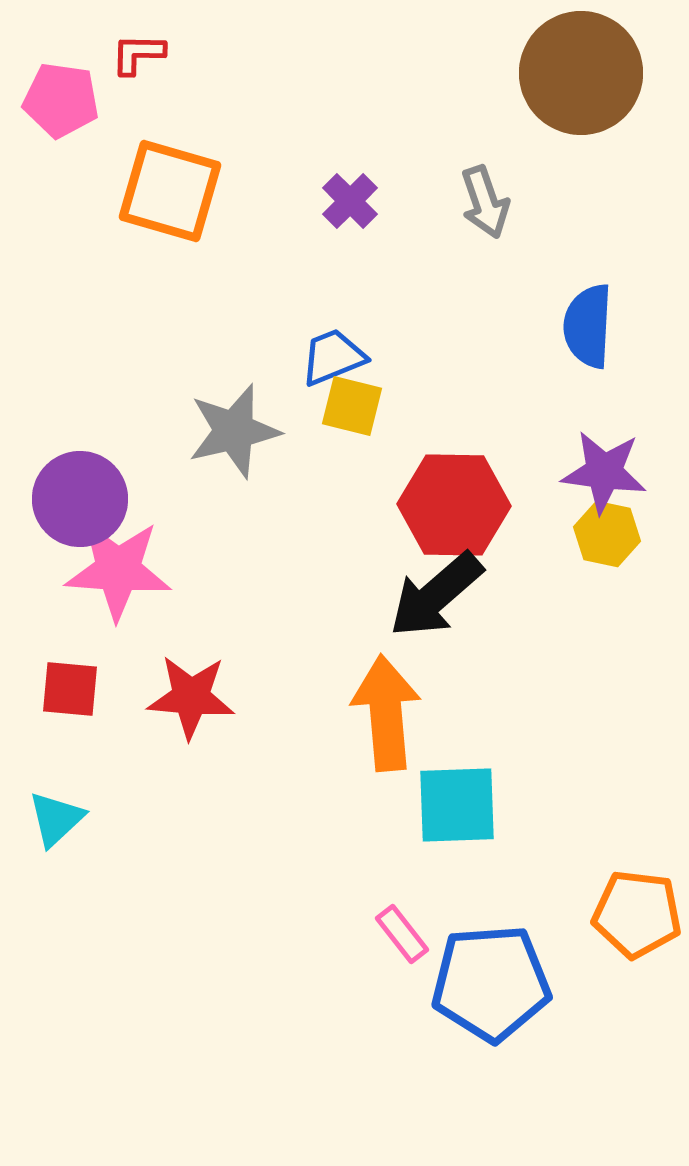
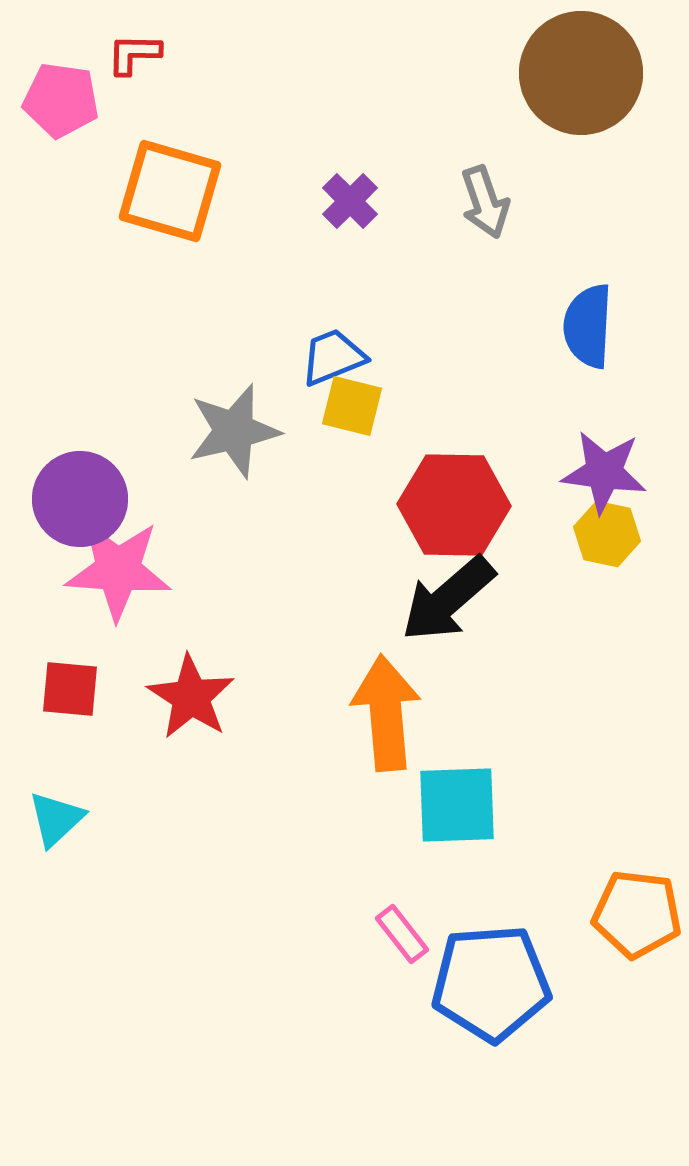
red L-shape: moved 4 px left
black arrow: moved 12 px right, 4 px down
red star: rotated 28 degrees clockwise
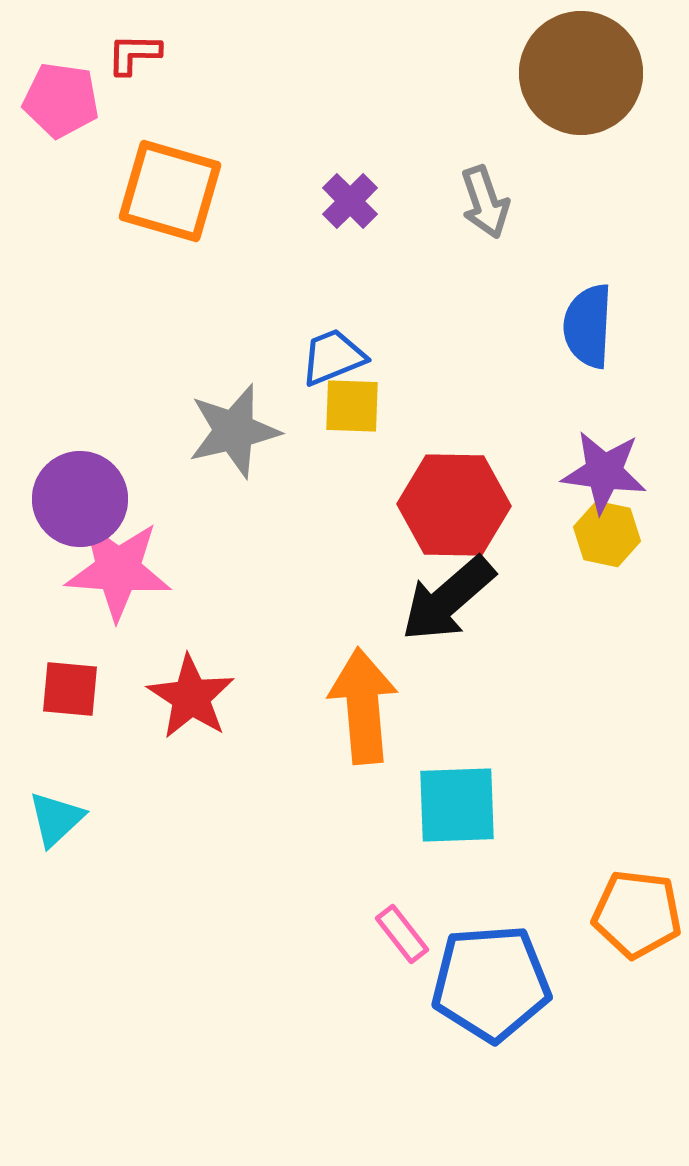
yellow square: rotated 12 degrees counterclockwise
orange arrow: moved 23 px left, 7 px up
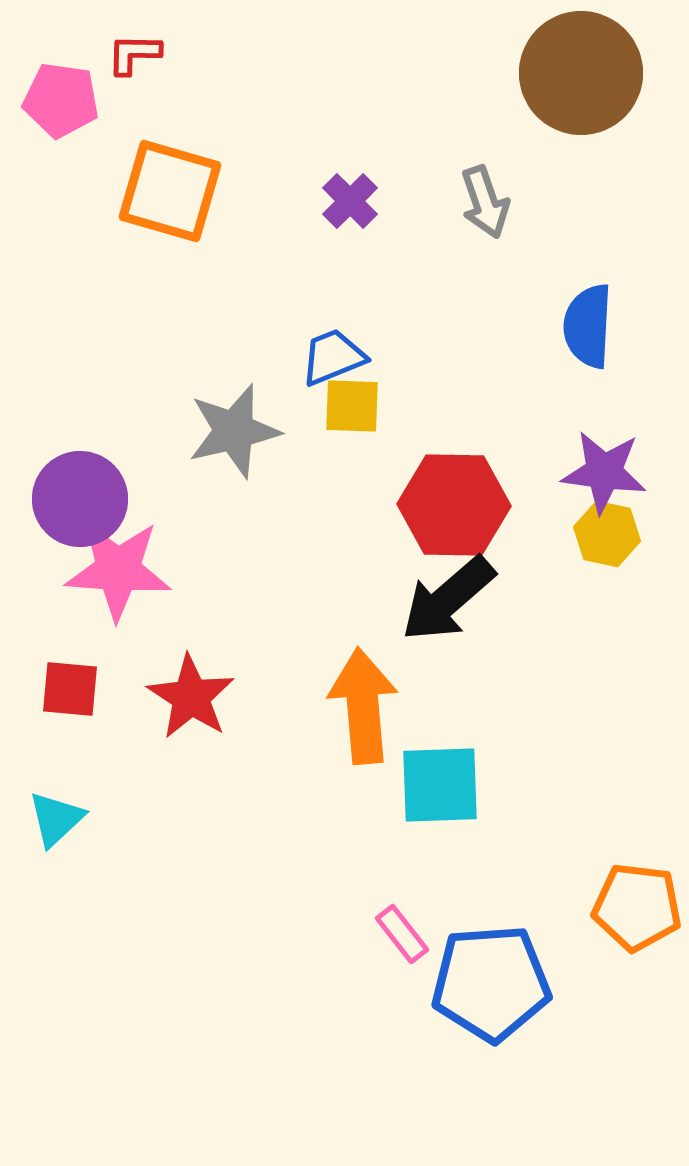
cyan square: moved 17 px left, 20 px up
orange pentagon: moved 7 px up
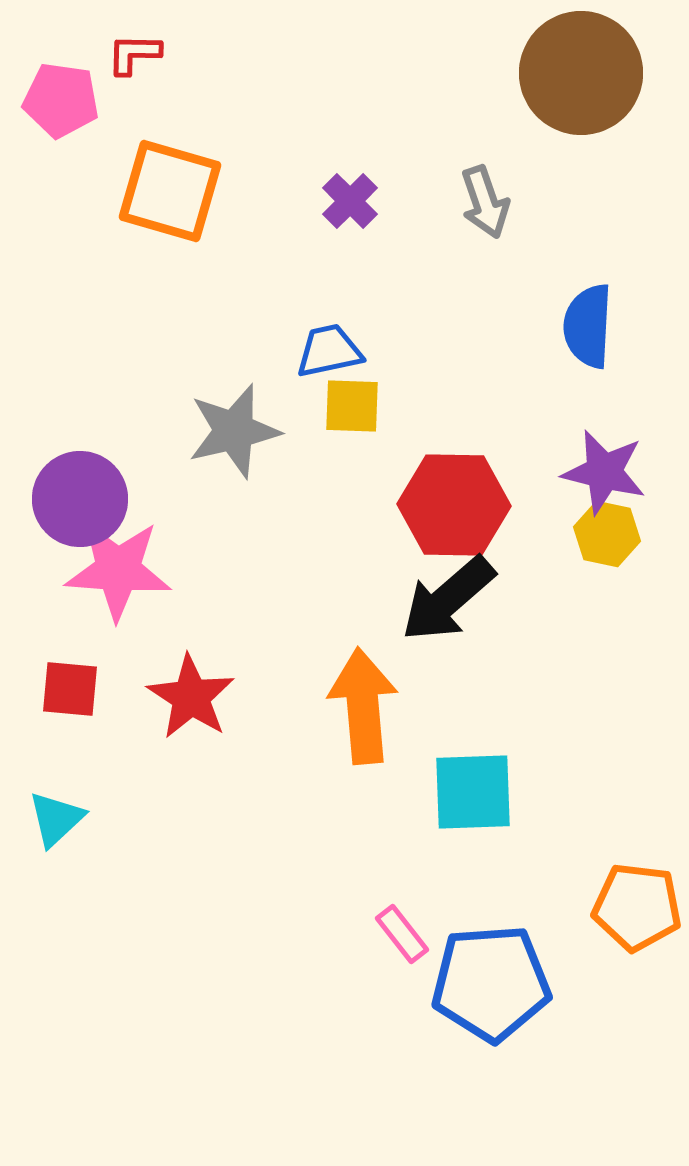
blue trapezoid: moved 4 px left, 6 px up; rotated 10 degrees clockwise
purple star: rotated 6 degrees clockwise
cyan square: moved 33 px right, 7 px down
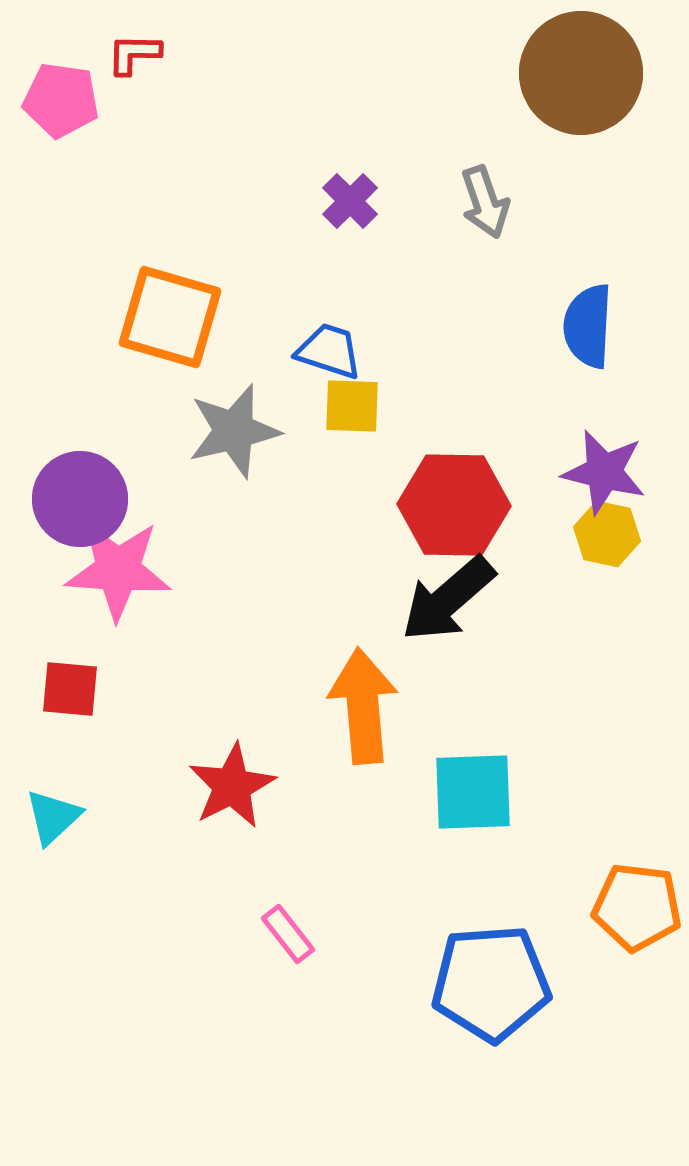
orange square: moved 126 px down
blue trapezoid: rotated 30 degrees clockwise
red star: moved 41 px right, 89 px down; rotated 12 degrees clockwise
cyan triangle: moved 3 px left, 2 px up
pink rectangle: moved 114 px left
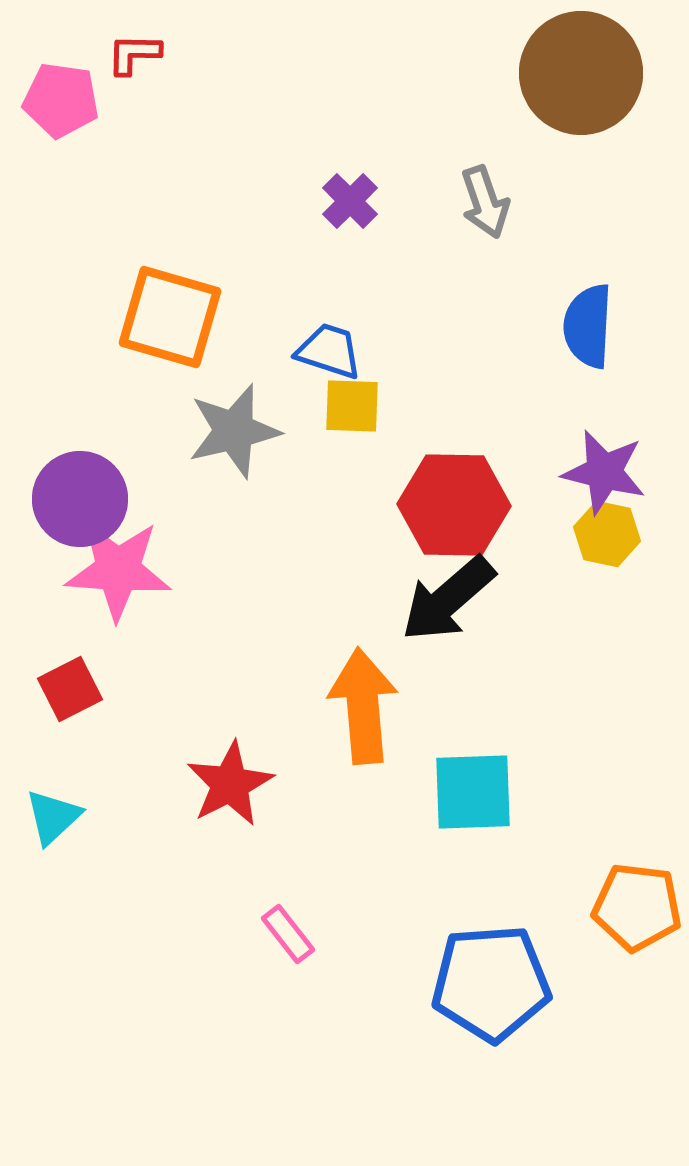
red square: rotated 32 degrees counterclockwise
red star: moved 2 px left, 2 px up
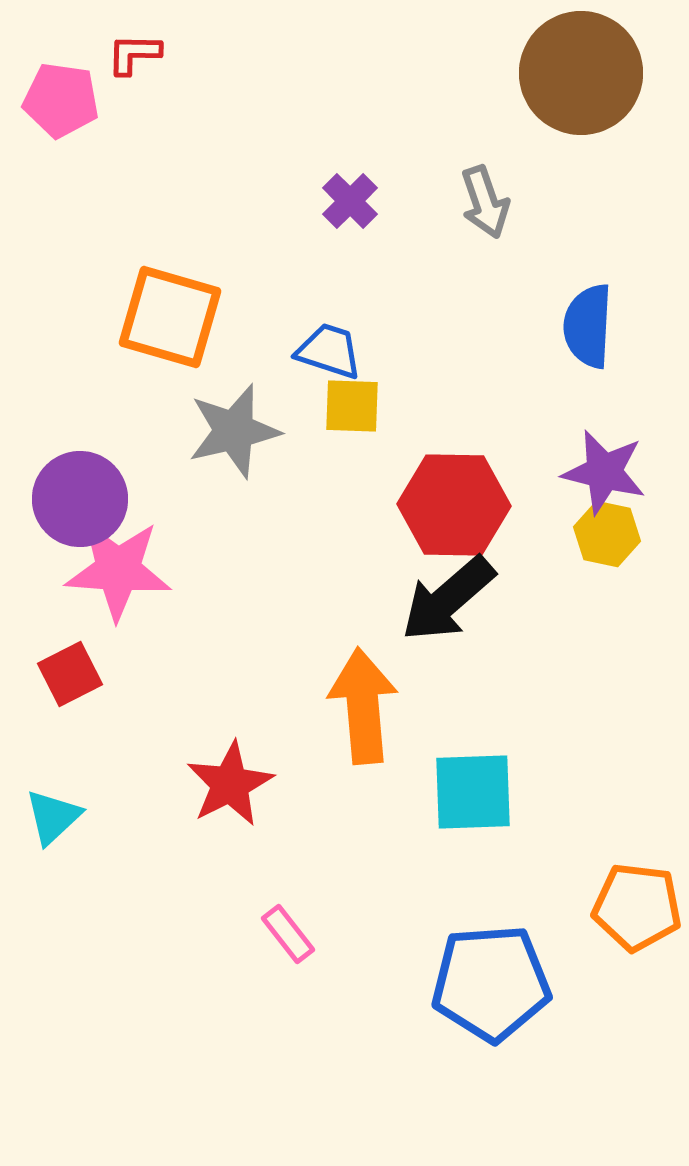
red square: moved 15 px up
